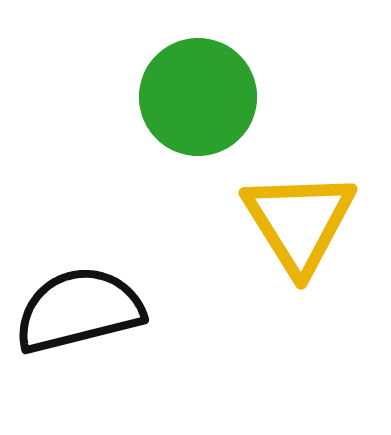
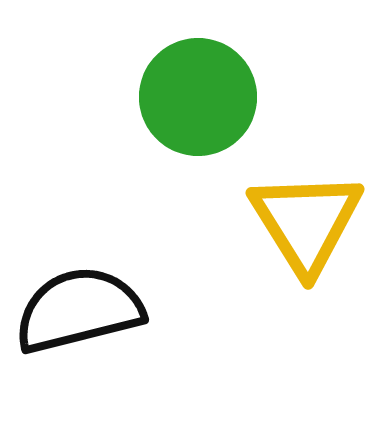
yellow triangle: moved 7 px right
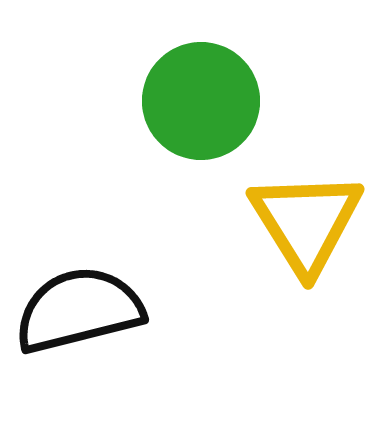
green circle: moved 3 px right, 4 px down
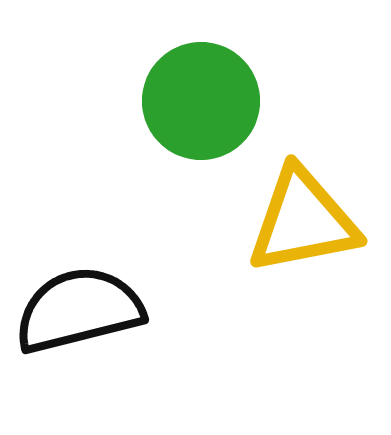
yellow triangle: moved 3 px left, 1 px up; rotated 51 degrees clockwise
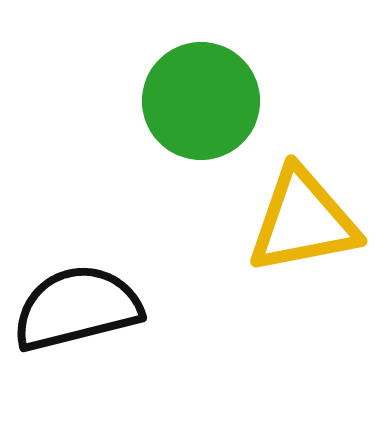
black semicircle: moved 2 px left, 2 px up
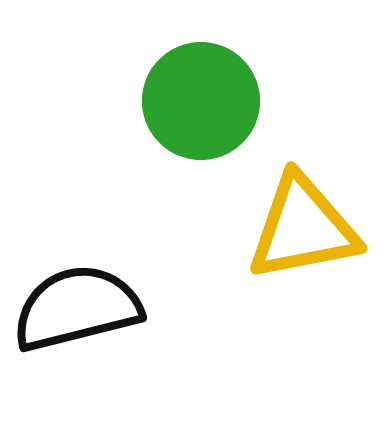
yellow triangle: moved 7 px down
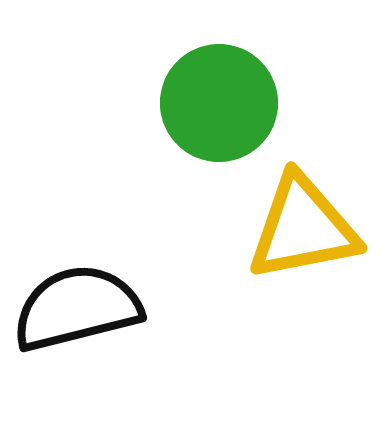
green circle: moved 18 px right, 2 px down
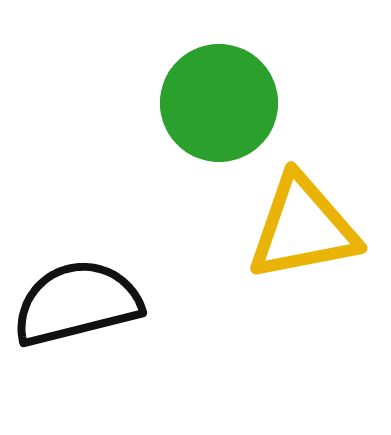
black semicircle: moved 5 px up
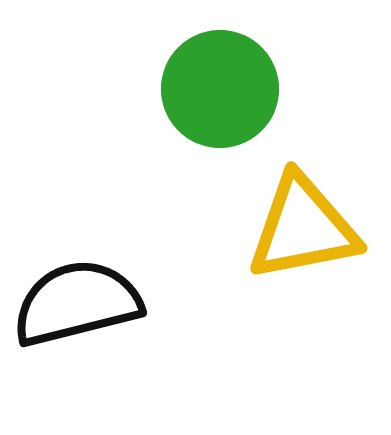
green circle: moved 1 px right, 14 px up
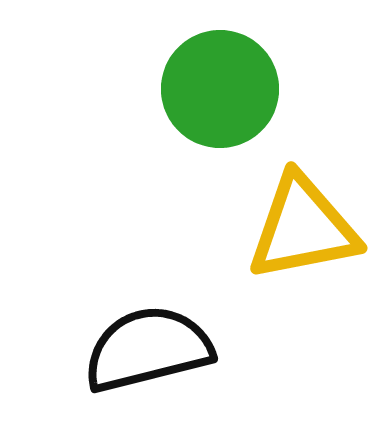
black semicircle: moved 71 px right, 46 px down
